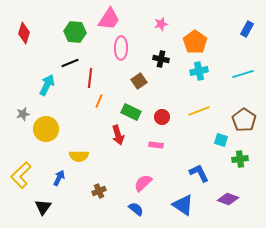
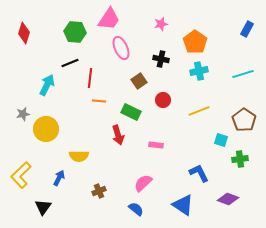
pink ellipse: rotated 25 degrees counterclockwise
orange line: rotated 72 degrees clockwise
red circle: moved 1 px right, 17 px up
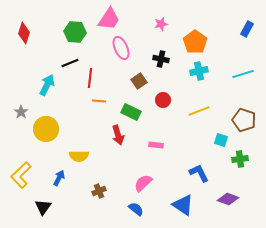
gray star: moved 2 px left, 2 px up; rotated 24 degrees counterclockwise
brown pentagon: rotated 15 degrees counterclockwise
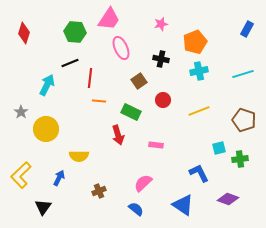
orange pentagon: rotated 15 degrees clockwise
cyan square: moved 2 px left, 8 px down; rotated 32 degrees counterclockwise
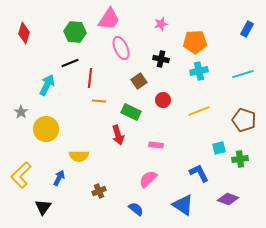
orange pentagon: rotated 20 degrees clockwise
pink semicircle: moved 5 px right, 4 px up
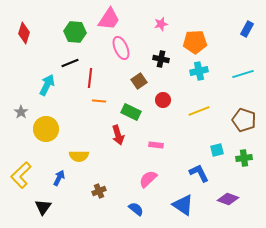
cyan square: moved 2 px left, 2 px down
green cross: moved 4 px right, 1 px up
